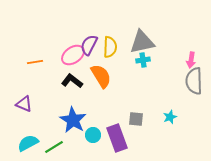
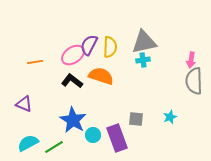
gray triangle: moved 2 px right
orange semicircle: rotated 40 degrees counterclockwise
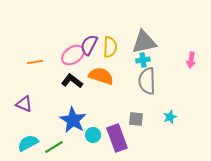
gray semicircle: moved 47 px left
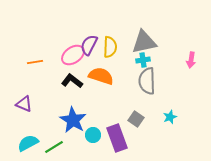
gray square: rotated 28 degrees clockwise
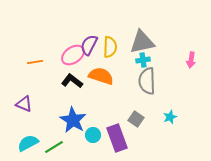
gray triangle: moved 2 px left
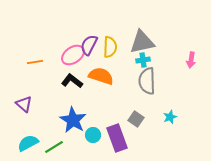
purple triangle: rotated 18 degrees clockwise
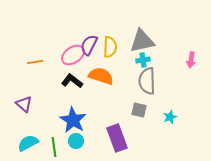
gray triangle: moved 1 px up
gray square: moved 3 px right, 9 px up; rotated 21 degrees counterclockwise
cyan circle: moved 17 px left, 6 px down
green line: rotated 66 degrees counterclockwise
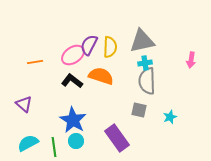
cyan cross: moved 2 px right, 3 px down
purple rectangle: rotated 16 degrees counterclockwise
